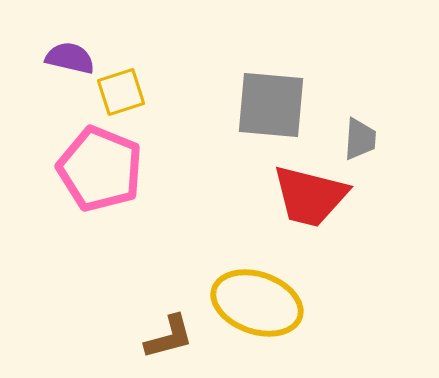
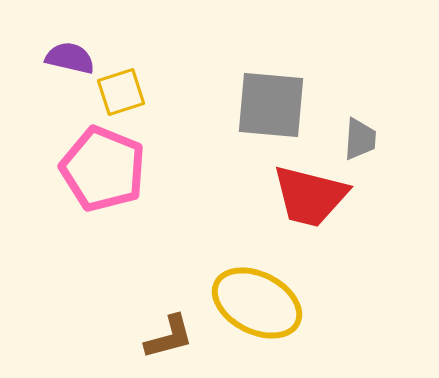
pink pentagon: moved 3 px right
yellow ellipse: rotated 8 degrees clockwise
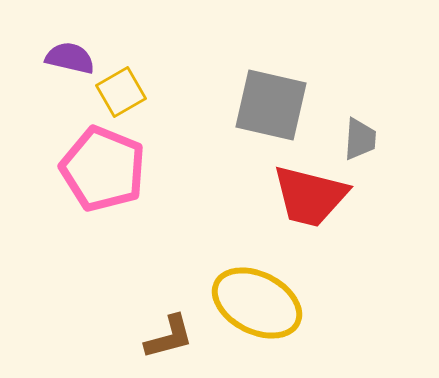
yellow square: rotated 12 degrees counterclockwise
gray square: rotated 8 degrees clockwise
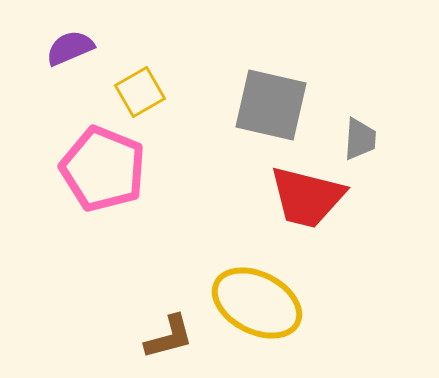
purple semicircle: moved 10 px up; rotated 36 degrees counterclockwise
yellow square: moved 19 px right
red trapezoid: moved 3 px left, 1 px down
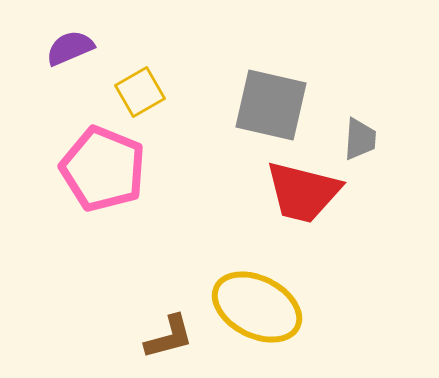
red trapezoid: moved 4 px left, 5 px up
yellow ellipse: moved 4 px down
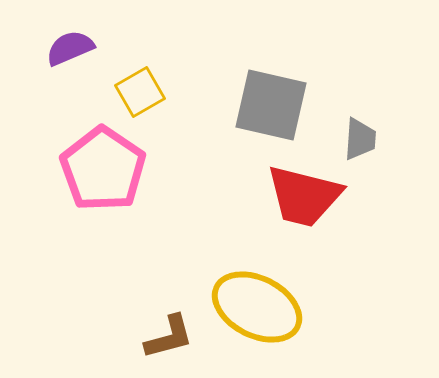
pink pentagon: rotated 12 degrees clockwise
red trapezoid: moved 1 px right, 4 px down
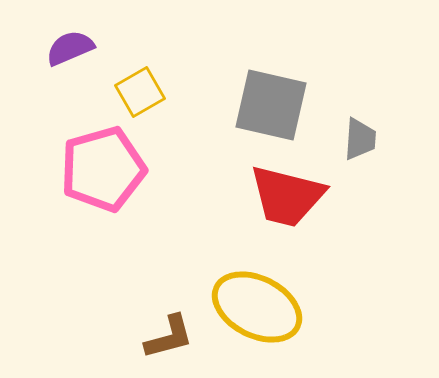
pink pentagon: rotated 22 degrees clockwise
red trapezoid: moved 17 px left
